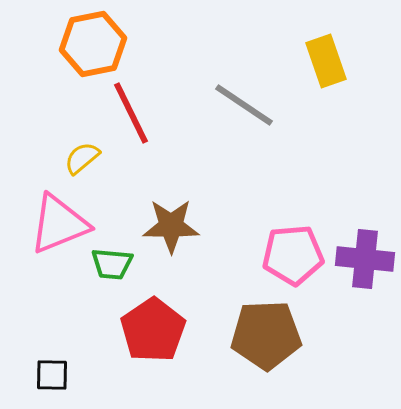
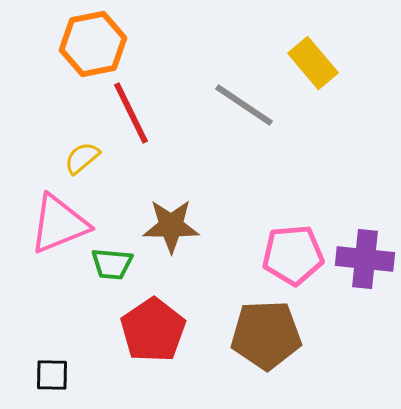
yellow rectangle: moved 13 px left, 2 px down; rotated 21 degrees counterclockwise
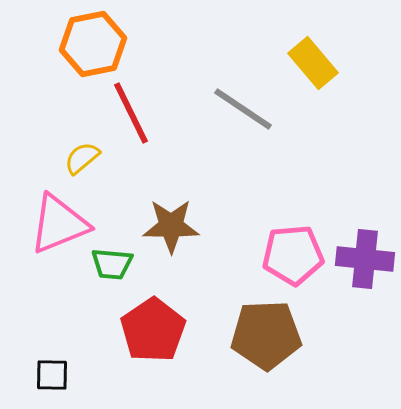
gray line: moved 1 px left, 4 px down
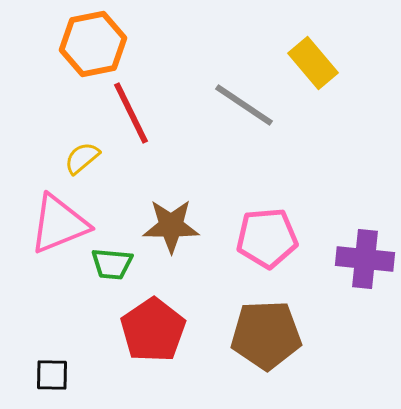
gray line: moved 1 px right, 4 px up
pink pentagon: moved 26 px left, 17 px up
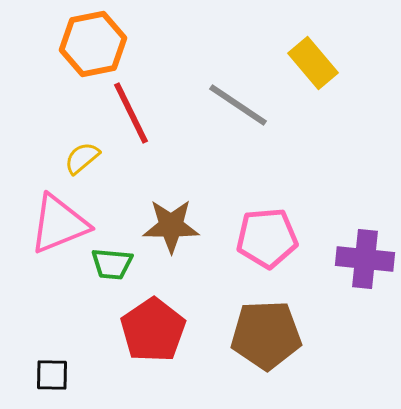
gray line: moved 6 px left
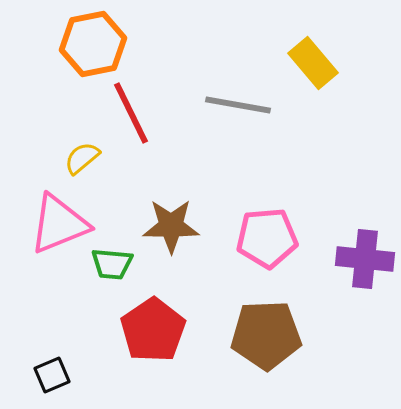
gray line: rotated 24 degrees counterclockwise
black square: rotated 24 degrees counterclockwise
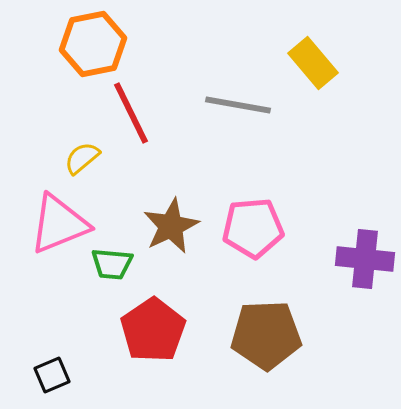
brown star: rotated 26 degrees counterclockwise
pink pentagon: moved 14 px left, 10 px up
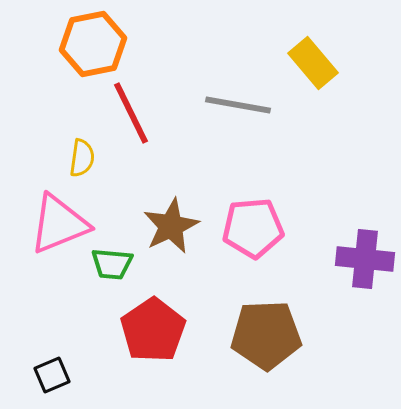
yellow semicircle: rotated 138 degrees clockwise
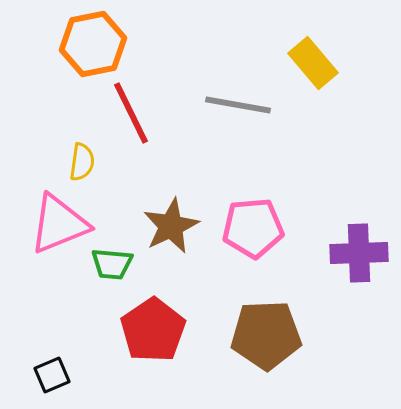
yellow semicircle: moved 4 px down
purple cross: moved 6 px left, 6 px up; rotated 8 degrees counterclockwise
